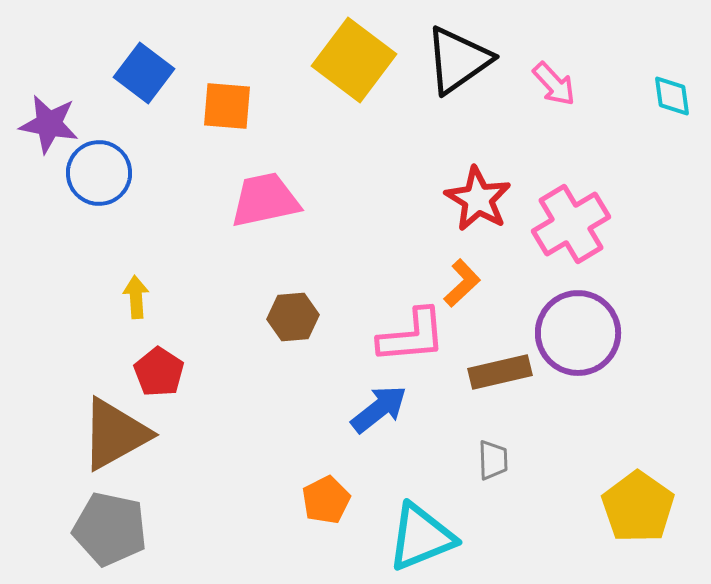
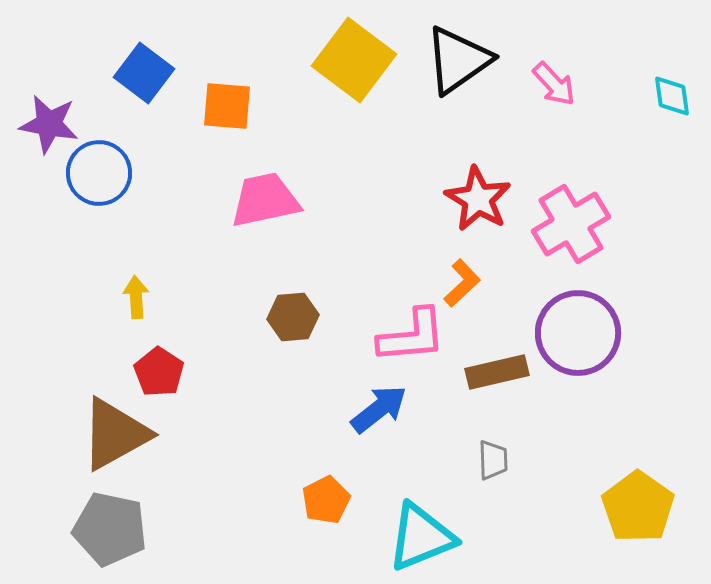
brown rectangle: moved 3 px left
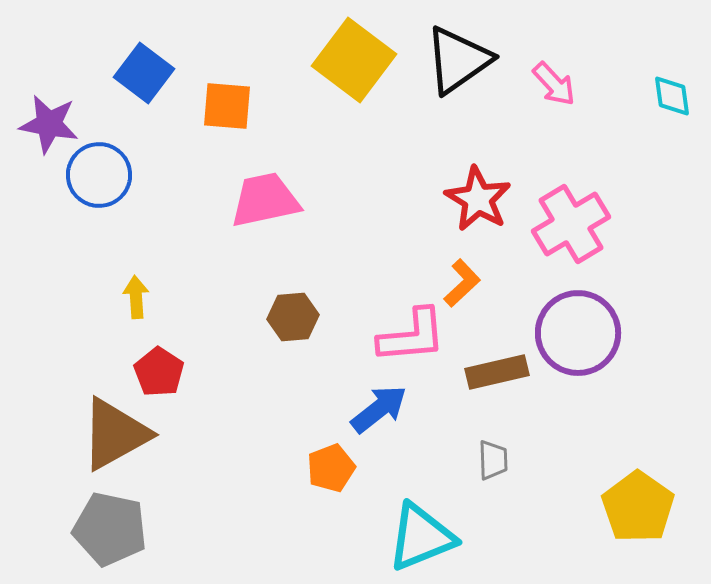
blue circle: moved 2 px down
orange pentagon: moved 5 px right, 32 px up; rotated 6 degrees clockwise
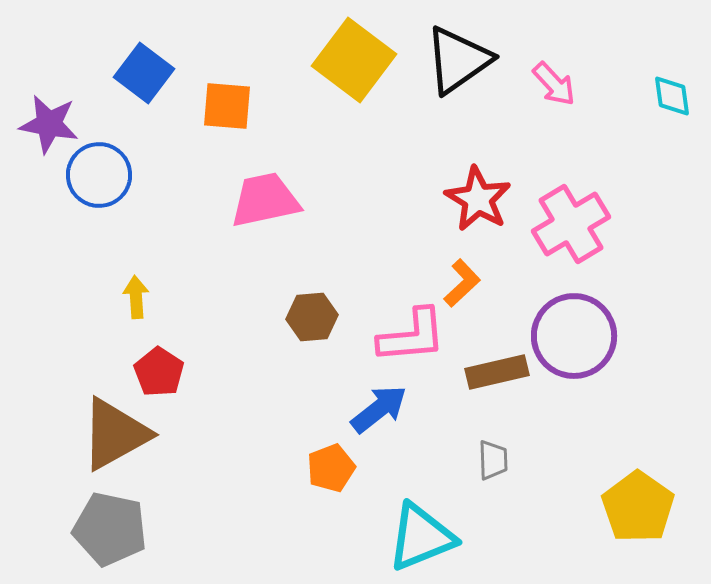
brown hexagon: moved 19 px right
purple circle: moved 4 px left, 3 px down
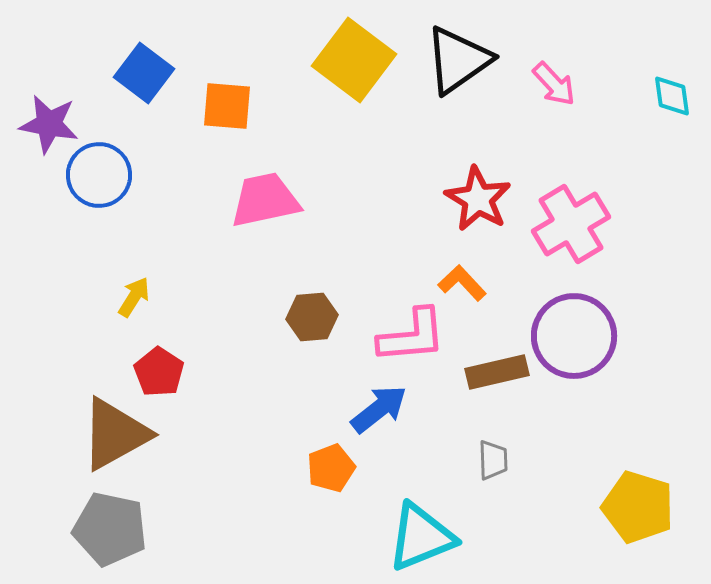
orange L-shape: rotated 90 degrees counterclockwise
yellow arrow: moved 2 px left; rotated 36 degrees clockwise
yellow pentagon: rotated 18 degrees counterclockwise
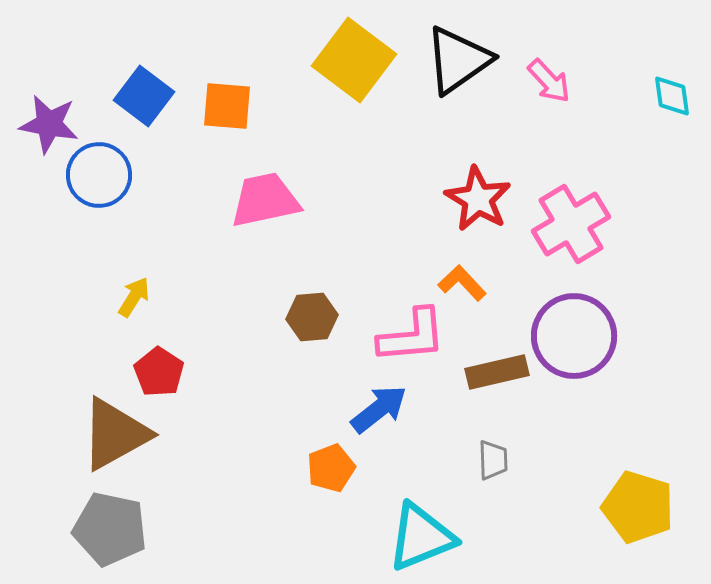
blue square: moved 23 px down
pink arrow: moved 5 px left, 3 px up
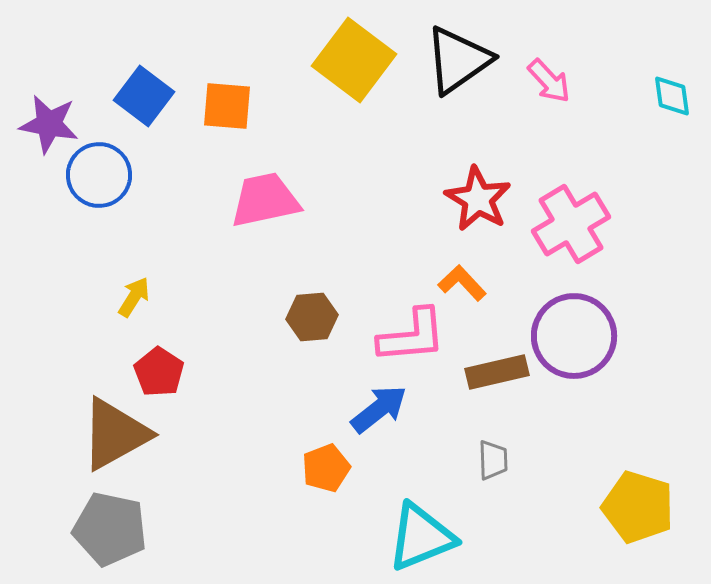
orange pentagon: moved 5 px left
